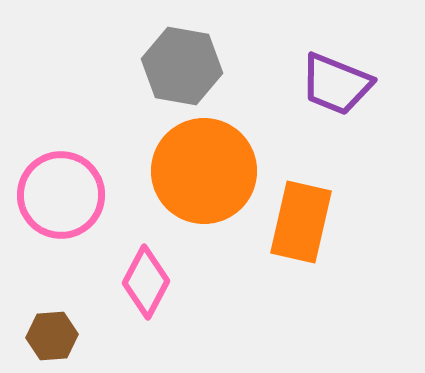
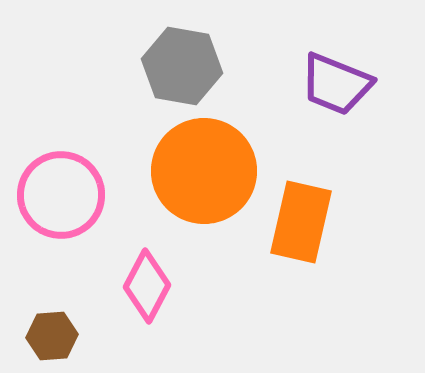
pink diamond: moved 1 px right, 4 px down
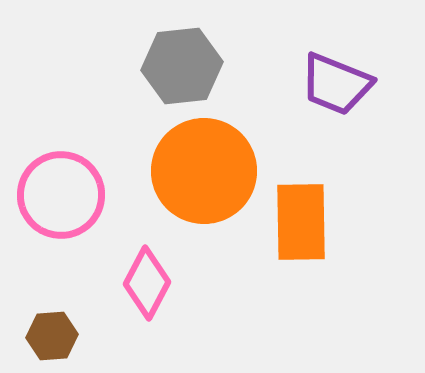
gray hexagon: rotated 16 degrees counterclockwise
orange rectangle: rotated 14 degrees counterclockwise
pink diamond: moved 3 px up
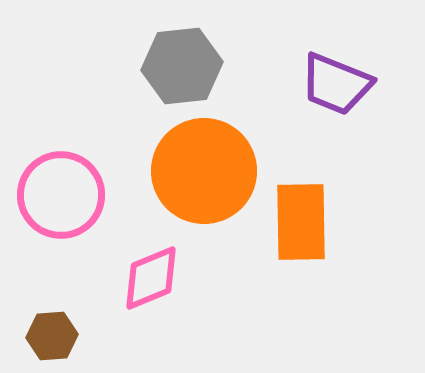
pink diamond: moved 4 px right, 5 px up; rotated 40 degrees clockwise
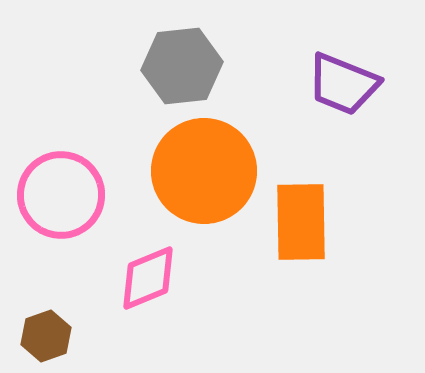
purple trapezoid: moved 7 px right
pink diamond: moved 3 px left
brown hexagon: moved 6 px left; rotated 15 degrees counterclockwise
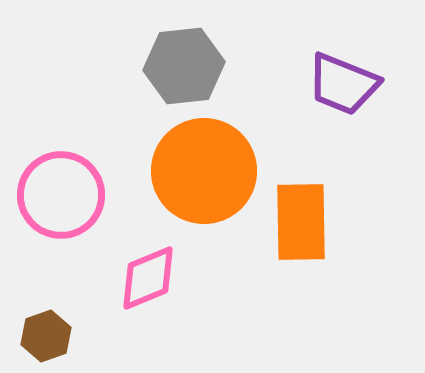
gray hexagon: moved 2 px right
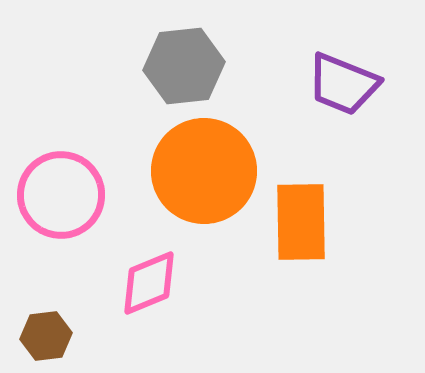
pink diamond: moved 1 px right, 5 px down
brown hexagon: rotated 12 degrees clockwise
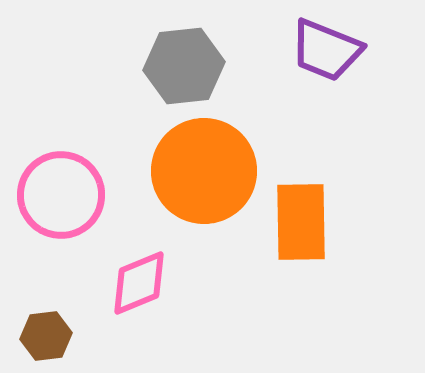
purple trapezoid: moved 17 px left, 34 px up
pink diamond: moved 10 px left
